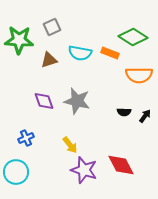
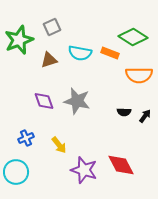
green star: rotated 24 degrees counterclockwise
yellow arrow: moved 11 px left
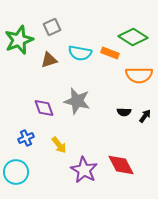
purple diamond: moved 7 px down
purple star: rotated 12 degrees clockwise
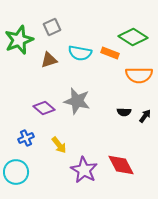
purple diamond: rotated 30 degrees counterclockwise
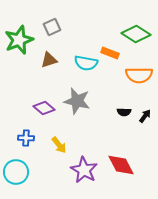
green diamond: moved 3 px right, 3 px up
cyan semicircle: moved 6 px right, 10 px down
blue cross: rotated 28 degrees clockwise
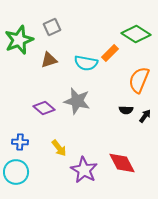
orange rectangle: rotated 66 degrees counterclockwise
orange semicircle: moved 5 px down; rotated 112 degrees clockwise
black semicircle: moved 2 px right, 2 px up
blue cross: moved 6 px left, 4 px down
yellow arrow: moved 3 px down
red diamond: moved 1 px right, 2 px up
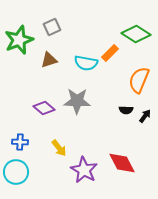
gray star: rotated 12 degrees counterclockwise
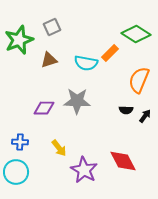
purple diamond: rotated 40 degrees counterclockwise
red diamond: moved 1 px right, 2 px up
